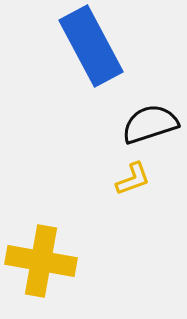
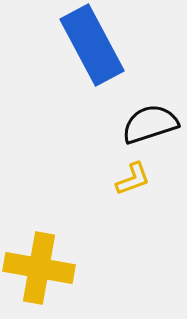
blue rectangle: moved 1 px right, 1 px up
yellow cross: moved 2 px left, 7 px down
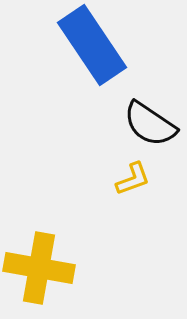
blue rectangle: rotated 6 degrees counterclockwise
black semicircle: rotated 128 degrees counterclockwise
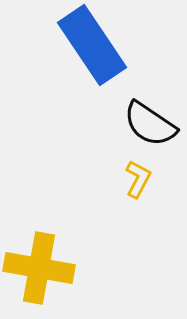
yellow L-shape: moved 5 px right; rotated 42 degrees counterclockwise
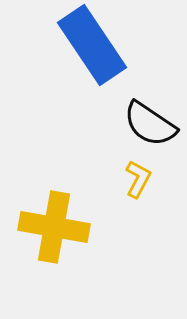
yellow cross: moved 15 px right, 41 px up
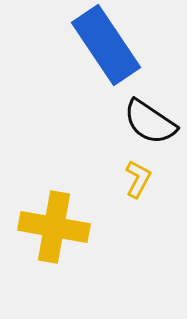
blue rectangle: moved 14 px right
black semicircle: moved 2 px up
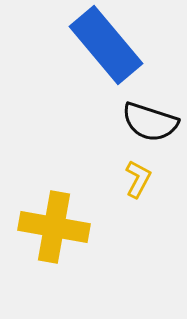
blue rectangle: rotated 6 degrees counterclockwise
black semicircle: rotated 16 degrees counterclockwise
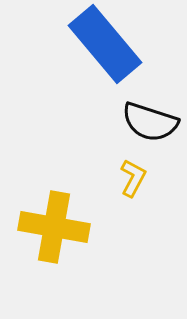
blue rectangle: moved 1 px left, 1 px up
yellow L-shape: moved 5 px left, 1 px up
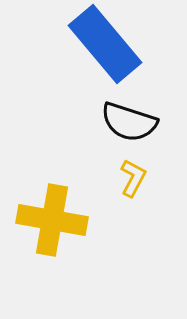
black semicircle: moved 21 px left
yellow cross: moved 2 px left, 7 px up
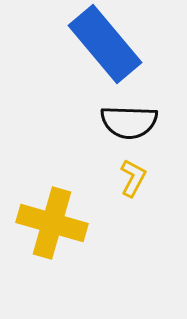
black semicircle: rotated 16 degrees counterclockwise
yellow cross: moved 3 px down; rotated 6 degrees clockwise
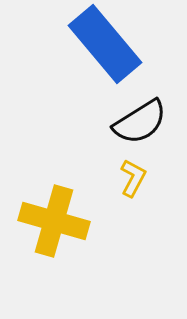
black semicircle: moved 11 px right; rotated 34 degrees counterclockwise
yellow cross: moved 2 px right, 2 px up
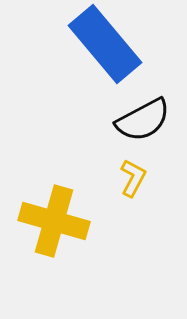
black semicircle: moved 3 px right, 2 px up; rotated 4 degrees clockwise
